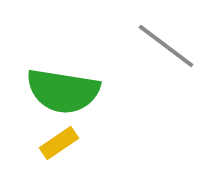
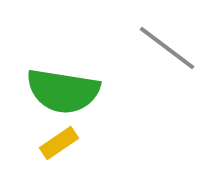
gray line: moved 1 px right, 2 px down
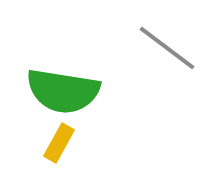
yellow rectangle: rotated 27 degrees counterclockwise
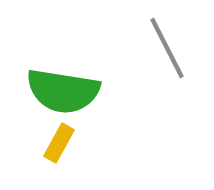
gray line: rotated 26 degrees clockwise
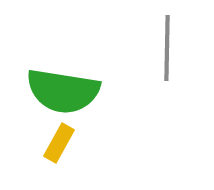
gray line: rotated 28 degrees clockwise
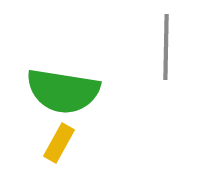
gray line: moved 1 px left, 1 px up
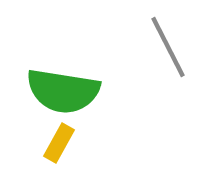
gray line: moved 2 px right; rotated 28 degrees counterclockwise
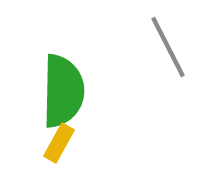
green semicircle: rotated 98 degrees counterclockwise
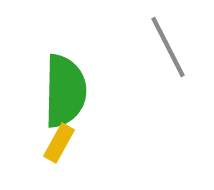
green semicircle: moved 2 px right
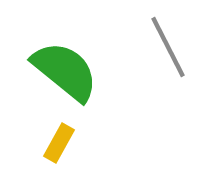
green semicircle: moved 20 px up; rotated 52 degrees counterclockwise
